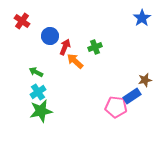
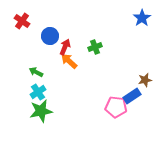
orange arrow: moved 6 px left
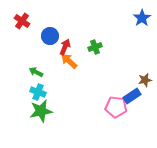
cyan cross: rotated 35 degrees counterclockwise
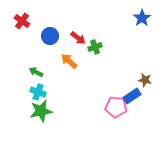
red arrow: moved 13 px right, 9 px up; rotated 105 degrees clockwise
brown star: rotated 24 degrees clockwise
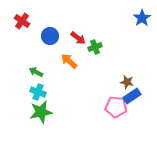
brown star: moved 18 px left, 2 px down
green star: moved 1 px down
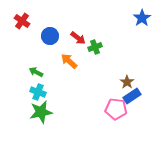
brown star: rotated 24 degrees clockwise
pink pentagon: moved 2 px down
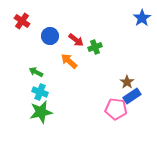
red arrow: moved 2 px left, 2 px down
cyan cross: moved 2 px right
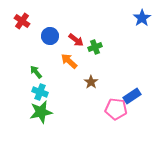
green arrow: rotated 24 degrees clockwise
brown star: moved 36 px left
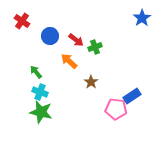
green star: rotated 25 degrees clockwise
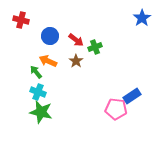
red cross: moved 1 px left, 1 px up; rotated 21 degrees counterclockwise
orange arrow: moved 21 px left; rotated 18 degrees counterclockwise
brown star: moved 15 px left, 21 px up
cyan cross: moved 2 px left
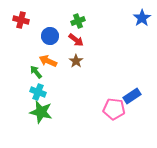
green cross: moved 17 px left, 26 px up
pink pentagon: moved 2 px left
